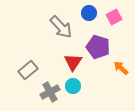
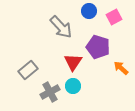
blue circle: moved 2 px up
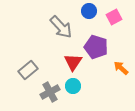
purple pentagon: moved 2 px left
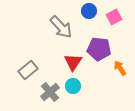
purple pentagon: moved 3 px right, 2 px down; rotated 10 degrees counterclockwise
orange arrow: moved 1 px left; rotated 14 degrees clockwise
gray cross: rotated 12 degrees counterclockwise
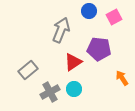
gray arrow: moved 3 px down; rotated 115 degrees counterclockwise
red triangle: rotated 24 degrees clockwise
orange arrow: moved 2 px right, 10 px down
cyan circle: moved 1 px right, 3 px down
gray cross: rotated 12 degrees clockwise
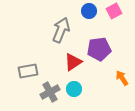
pink square: moved 6 px up
purple pentagon: rotated 15 degrees counterclockwise
gray rectangle: moved 1 px down; rotated 30 degrees clockwise
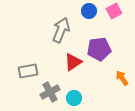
cyan circle: moved 9 px down
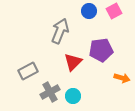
gray arrow: moved 1 px left, 1 px down
purple pentagon: moved 2 px right, 1 px down
red triangle: rotated 12 degrees counterclockwise
gray rectangle: rotated 18 degrees counterclockwise
orange arrow: rotated 140 degrees clockwise
cyan circle: moved 1 px left, 2 px up
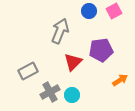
orange arrow: moved 2 px left, 2 px down; rotated 49 degrees counterclockwise
cyan circle: moved 1 px left, 1 px up
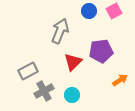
purple pentagon: moved 1 px down
gray cross: moved 6 px left, 1 px up
